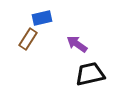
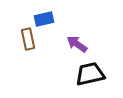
blue rectangle: moved 2 px right, 1 px down
brown rectangle: rotated 45 degrees counterclockwise
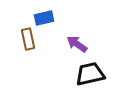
blue rectangle: moved 1 px up
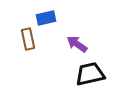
blue rectangle: moved 2 px right
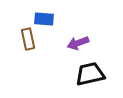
blue rectangle: moved 2 px left, 1 px down; rotated 18 degrees clockwise
purple arrow: moved 1 px right, 1 px up; rotated 55 degrees counterclockwise
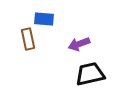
purple arrow: moved 1 px right, 1 px down
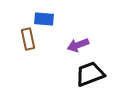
purple arrow: moved 1 px left, 1 px down
black trapezoid: rotated 8 degrees counterclockwise
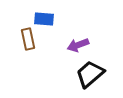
black trapezoid: rotated 20 degrees counterclockwise
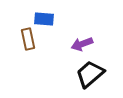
purple arrow: moved 4 px right, 1 px up
